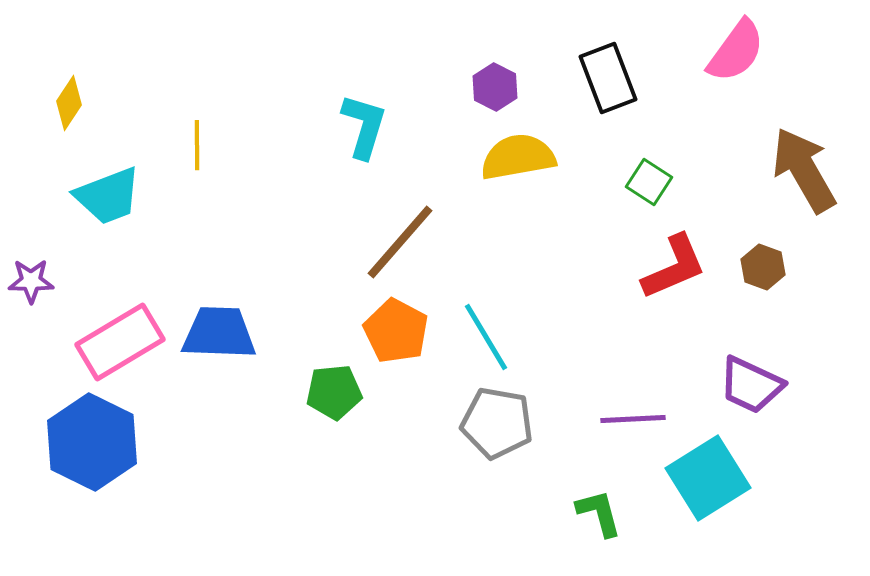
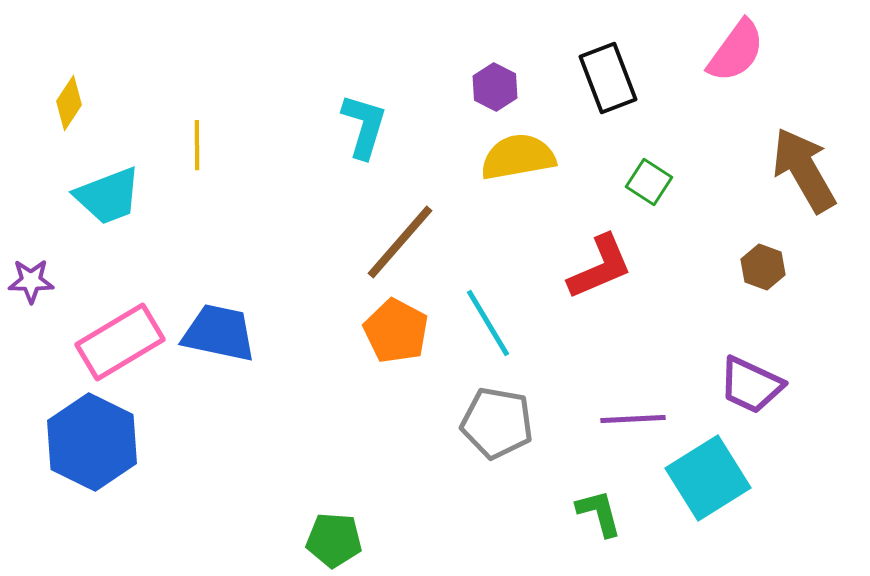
red L-shape: moved 74 px left
blue trapezoid: rotated 10 degrees clockwise
cyan line: moved 2 px right, 14 px up
green pentagon: moved 148 px down; rotated 10 degrees clockwise
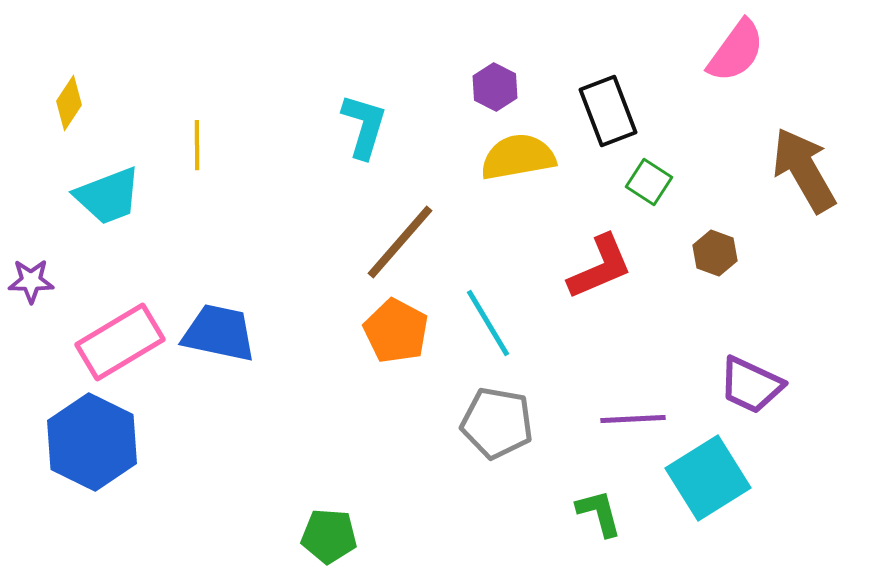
black rectangle: moved 33 px down
brown hexagon: moved 48 px left, 14 px up
green pentagon: moved 5 px left, 4 px up
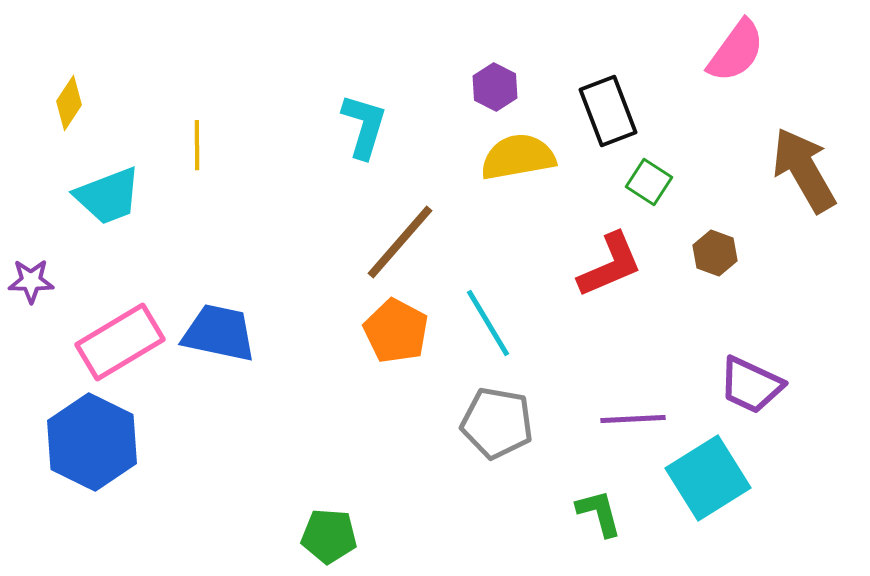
red L-shape: moved 10 px right, 2 px up
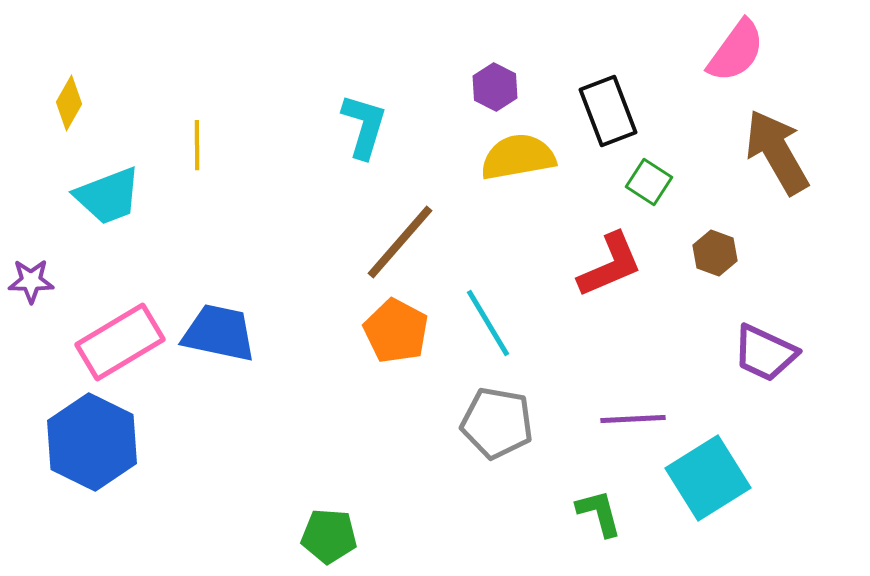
yellow diamond: rotated 4 degrees counterclockwise
brown arrow: moved 27 px left, 18 px up
purple trapezoid: moved 14 px right, 32 px up
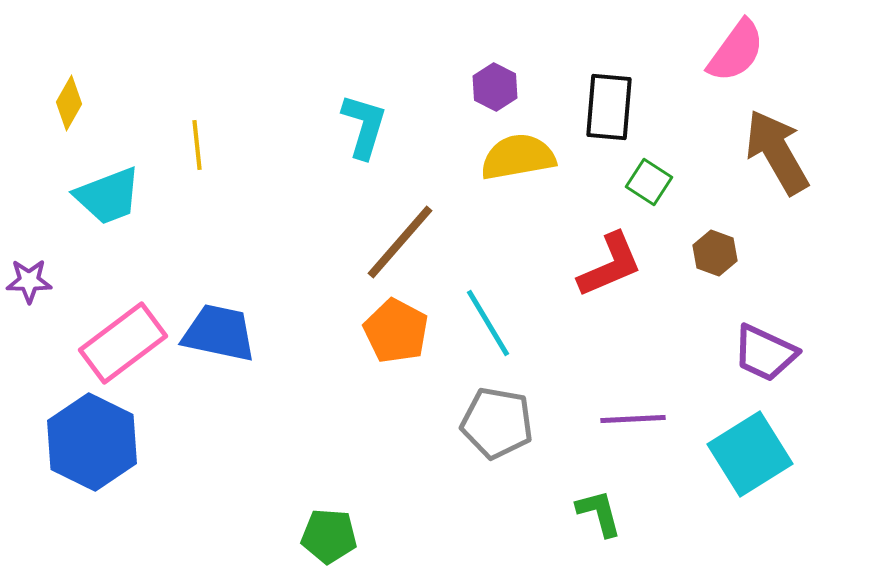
black rectangle: moved 1 px right, 4 px up; rotated 26 degrees clockwise
yellow line: rotated 6 degrees counterclockwise
purple star: moved 2 px left
pink rectangle: moved 3 px right, 1 px down; rotated 6 degrees counterclockwise
cyan square: moved 42 px right, 24 px up
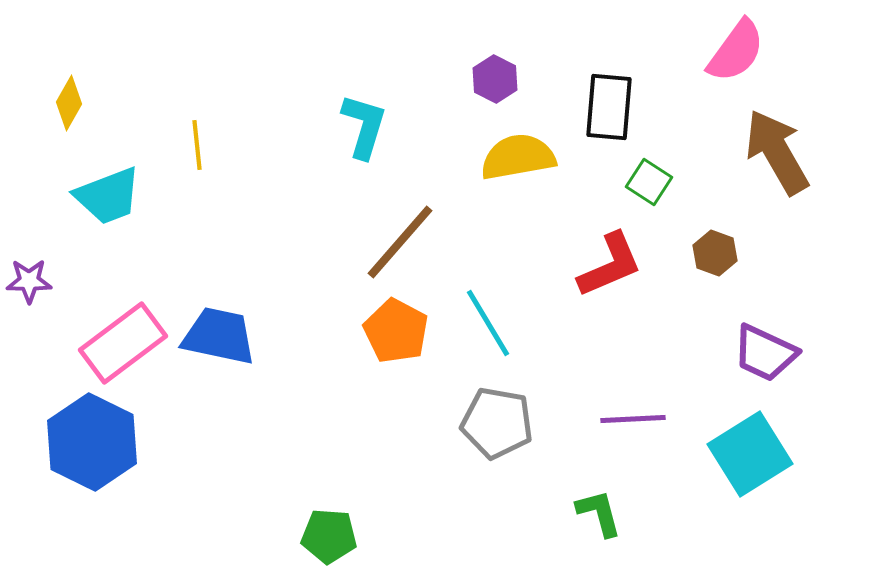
purple hexagon: moved 8 px up
blue trapezoid: moved 3 px down
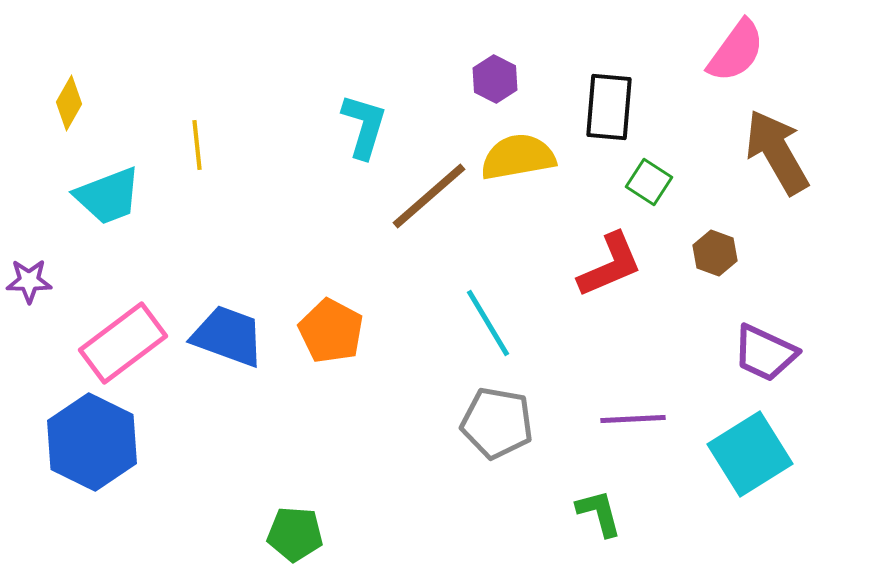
brown line: moved 29 px right, 46 px up; rotated 8 degrees clockwise
orange pentagon: moved 65 px left
blue trapezoid: moved 9 px right; rotated 8 degrees clockwise
green pentagon: moved 34 px left, 2 px up
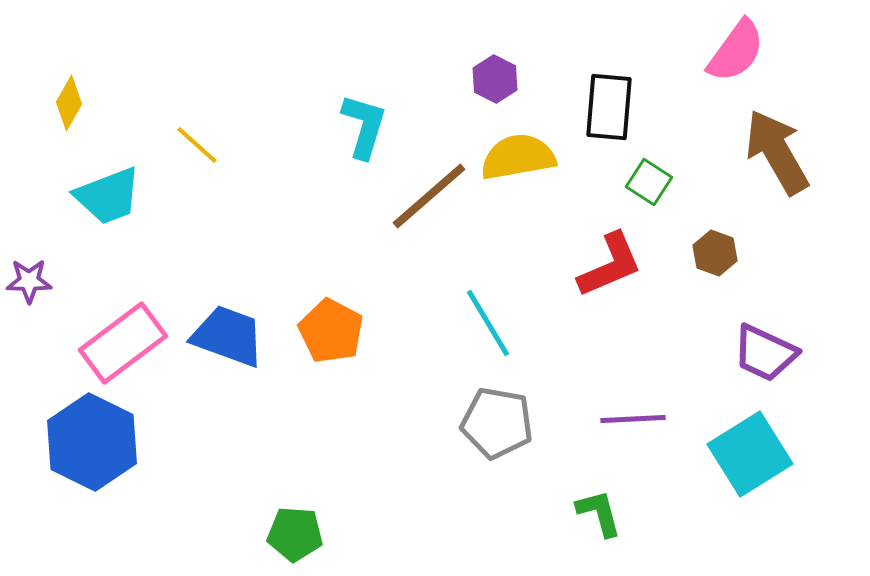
yellow line: rotated 42 degrees counterclockwise
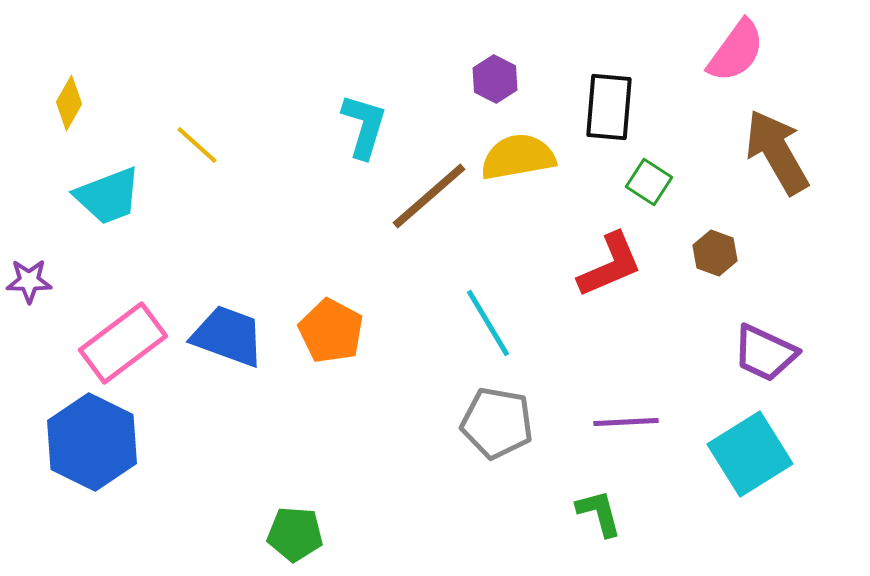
purple line: moved 7 px left, 3 px down
